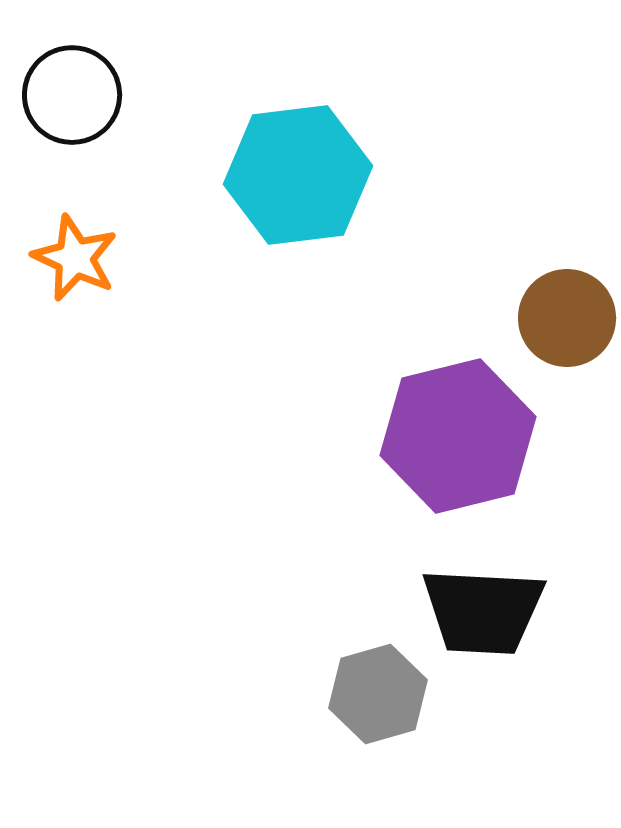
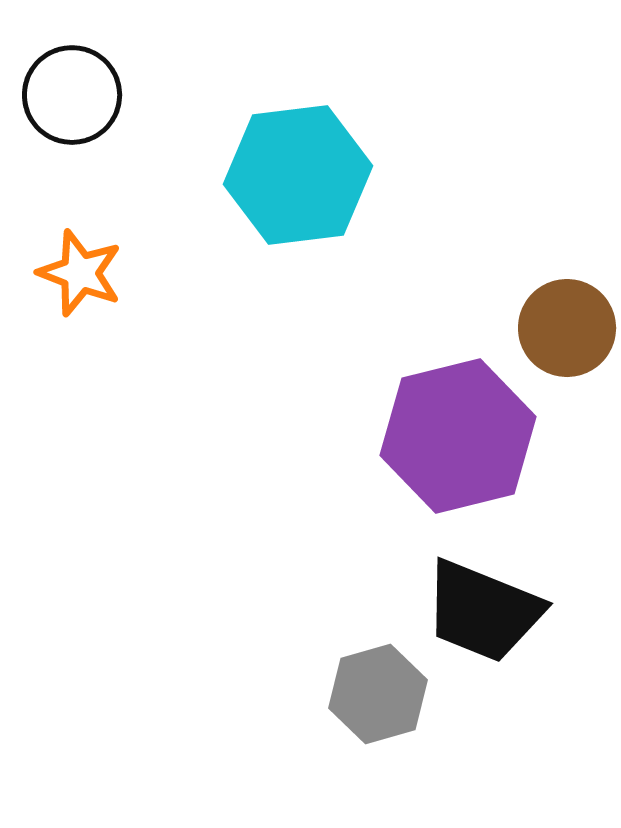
orange star: moved 5 px right, 15 px down; rotated 4 degrees counterclockwise
brown circle: moved 10 px down
black trapezoid: rotated 19 degrees clockwise
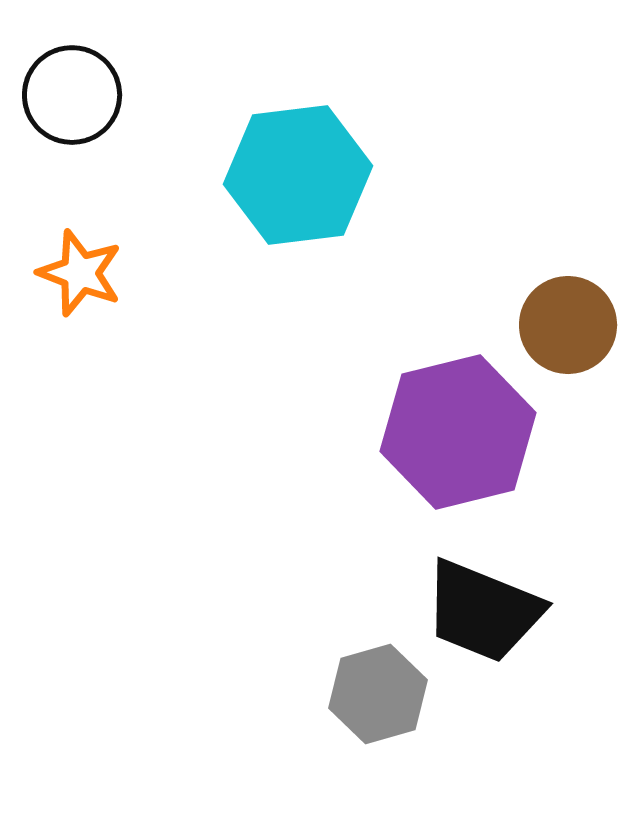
brown circle: moved 1 px right, 3 px up
purple hexagon: moved 4 px up
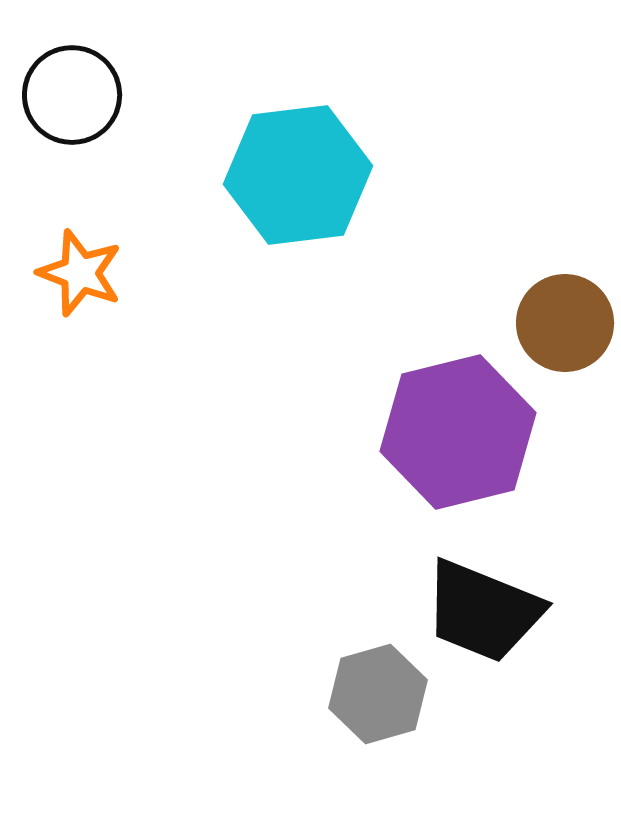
brown circle: moved 3 px left, 2 px up
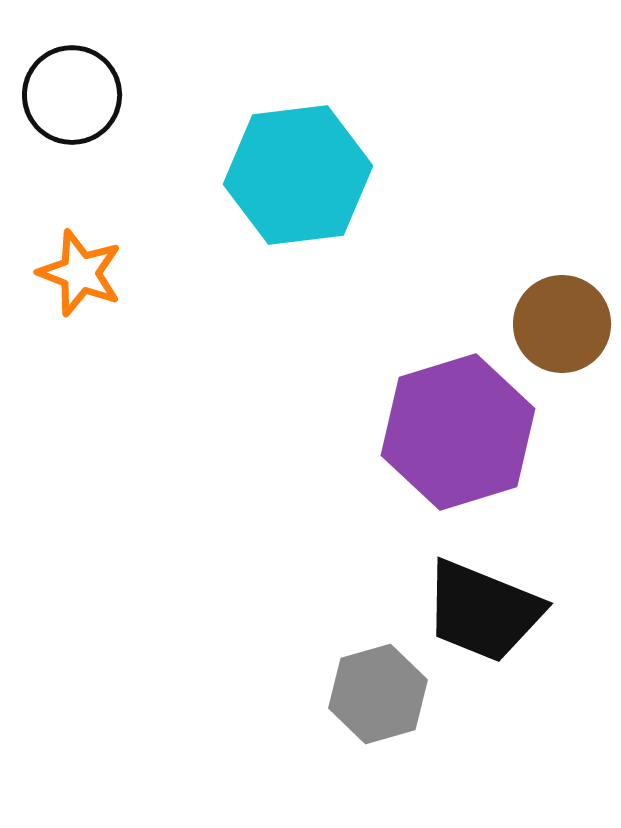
brown circle: moved 3 px left, 1 px down
purple hexagon: rotated 3 degrees counterclockwise
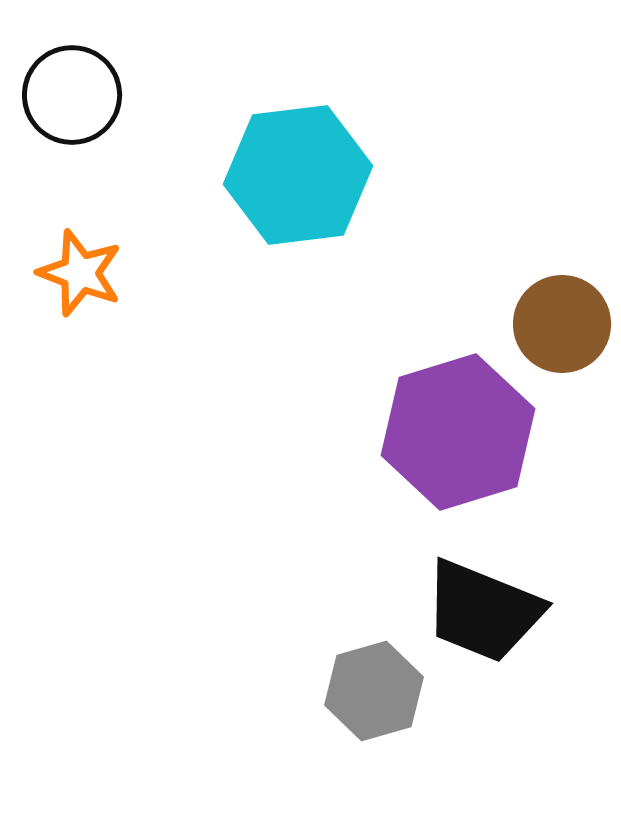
gray hexagon: moved 4 px left, 3 px up
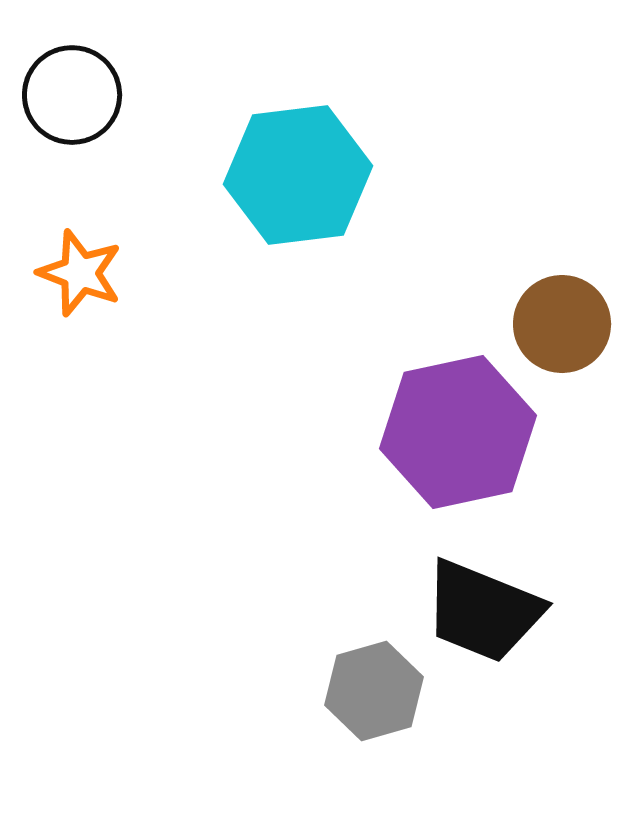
purple hexagon: rotated 5 degrees clockwise
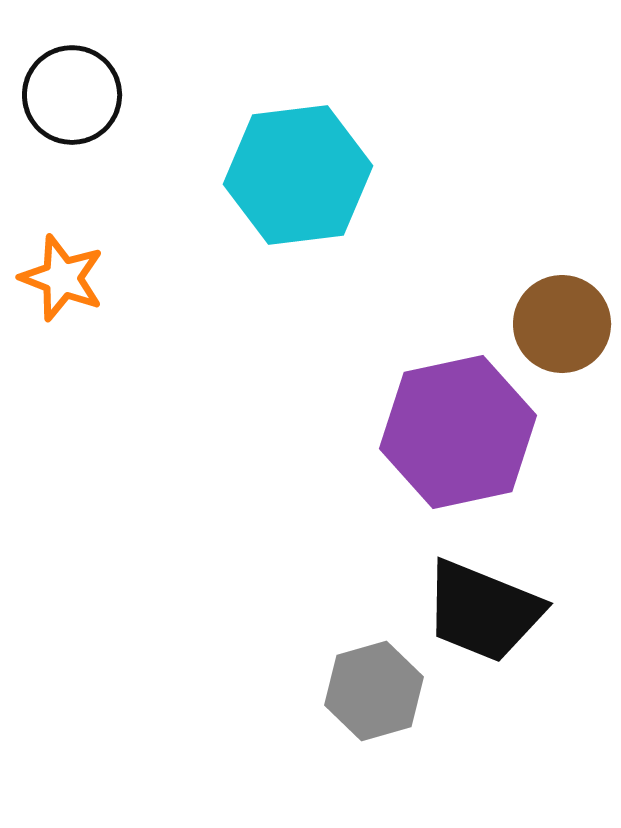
orange star: moved 18 px left, 5 px down
